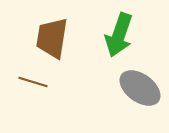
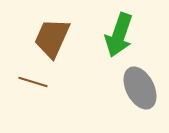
brown trapezoid: rotated 15 degrees clockwise
gray ellipse: rotated 27 degrees clockwise
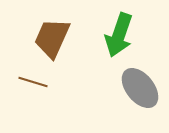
gray ellipse: rotated 12 degrees counterclockwise
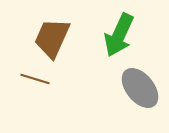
green arrow: rotated 6 degrees clockwise
brown line: moved 2 px right, 3 px up
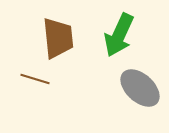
brown trapezoid: moved 6 px right; rotated 150 degrees clockwise
gray ellipse: rotated 9 degrees counterclockwise
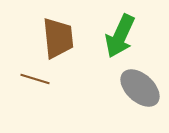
green arrow: moved 1 px right, 1 px down
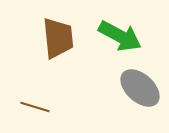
green arrow: rotated 87 degrees counterclockwise
brown line: moved 28 px down
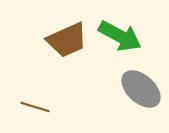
brown trapezoid: moved 9 px right, 2 px down; rotated 72 degrees clockwise
gray ellipse: moved 1 px right, 1 px down
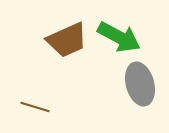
green arrow: moved 1 px left, 1 px down
gray ellipse: moved 1 px left, 5 px up; rotated 33 degrees clockwise
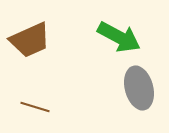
brown trapezoid: moved 37 px left
gray ellipse: moved 1 px left, 4 px down
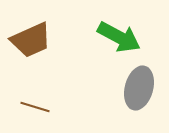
brown trapezoid: moved 1 px right
gray ellipse: rotated 30 degrees clockwise
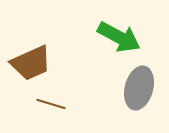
brown trapezoid: moved 23 px down
brown line: moved 16 px right, 3 px up
